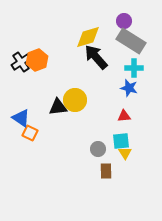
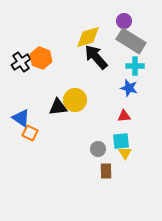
orange hexagon: moved 4 px right, 2 px up; rotated 20 degrees counterclockwise
cyan cross: moved 1 px right, 2 px up
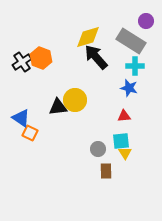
purple circle: moved 22 px right
black cross: moved 1 px right
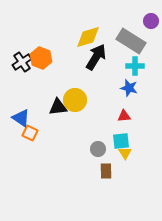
purple circle: moved 5 px right
black arrow: rotated 72 degrees clockwise
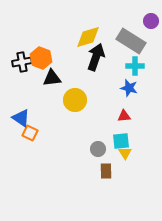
black arrow: rotated 12 degrees counterclockwise
black cross: rotated 24 degrees clockwise
black triangle: moved 6 px left, 29 px up
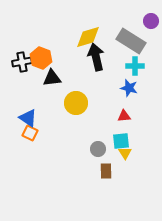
black arrow: rotated 32 degrees counterclockwise
yellow circle: moved 1 px right, 3 px down
blue triangle: moved 7 px right
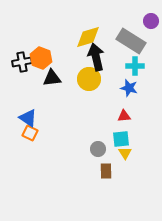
yellow circle: moved 13 px right, 24 px up
cyan square: moved 2 px up
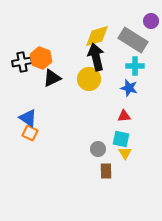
yellow diamond: moved 9 px right, 1 px up
gray rectangle: moved 2 px right, 1 px up
black triangle: rotated 18 degrees counterclockwise
cyan square: rotated 18 degrees clockwise
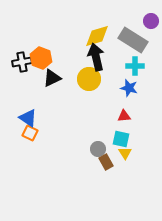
brown rectangle: moved 9 px up; rotated 28 degrees counterclockwise
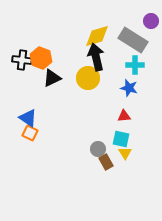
black cross: moved 2 px up; rotated 18 degrees clockwise
cyan cross: moved 1 px up
yellow circle: moved 1 px left, 1 px up
